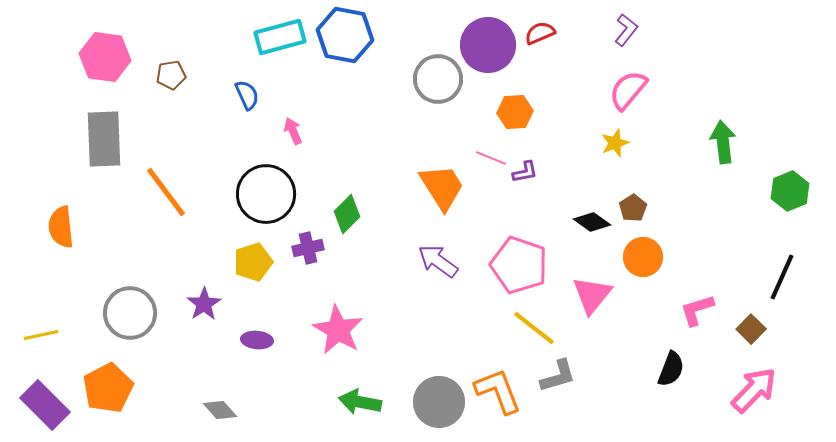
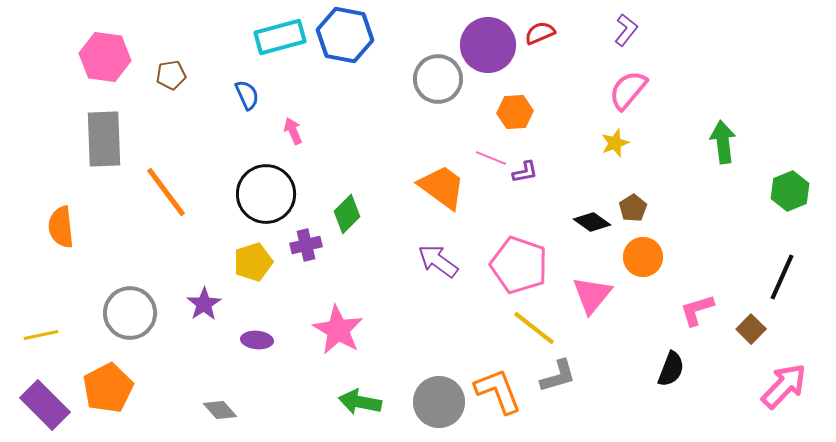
orange trapezoid at (442, 187): rotated 22 degrees counterclockwise
purple cross at (308, 248): moved 2 px left, 3 px up
pink arrow at (754, 390): moved 30 px right, 4 px up
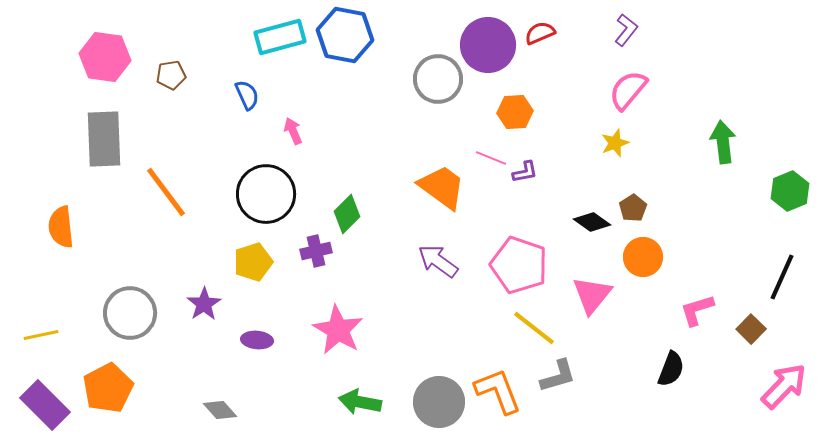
purple cross at (306, 245): moved 10 px right, 6 px down
